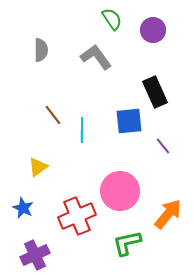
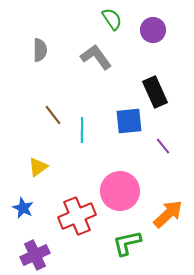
gray semicircle: moved 1 px left
orange arrow: rotated 8 degrees clockwise
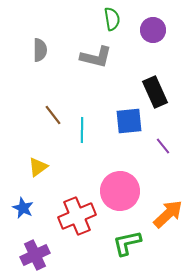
green semicircle: rotated 25 degrees clockwise
gray L-shape: rotated 140 degrees clockwise
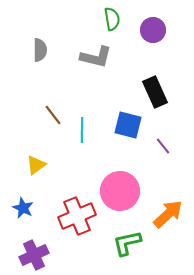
blue square: moved 1 px left, 4 px down; rotated 20 degrees clockwise
yellow triangle: moved 2 px left, 2 px up
purple cross: moved 1 px left
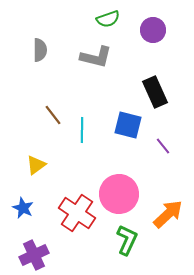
green semicircle: moved 4 px left; rotated 80 degrees clockwise
pink circle: moved 1 px left, 3 px down
red cross: moved 3 px up; rotated 33 degrees counterclockwise
green L-shape: moved 3 px up; rotated 128 degrees clockwise
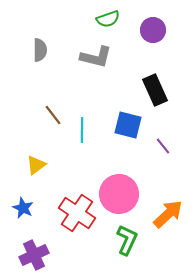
black rectangle: moved 2 px up
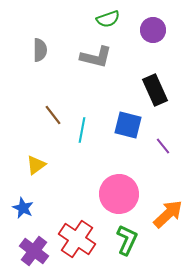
cyan line: rotated 10 degrees clockwise
red cross: moved 26 px down
purple cross: moved 4 px up; rotated 28 degrees counterclockwise
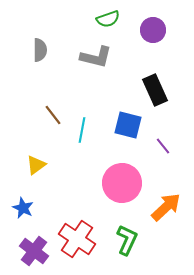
pink circle: moved 3 px right, 11 px up
orange arrow: moved 2 px left, 7 px up
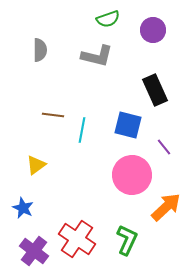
gray L-shape: moved 1 px right, 1 px up
brown line: rotated 45 degrees counterclockwise
purple line: moved 1 px right, 1 px down
pink circle: moved 10 px right, 8 px up
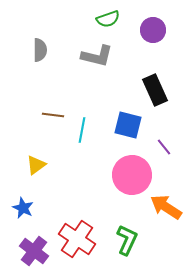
orange arrow: rotated 104 degrees counterclockwise
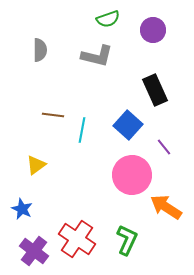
blue square: rotated 28 degrees clockwise
blue star: moved 1 px left, 1 px down
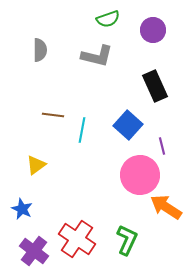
black rectangle: moved 4 px up
purple line: moved 2 px left, 1 px up; rotated 24 degrees clockwise
pink circle: moved 8 px right
